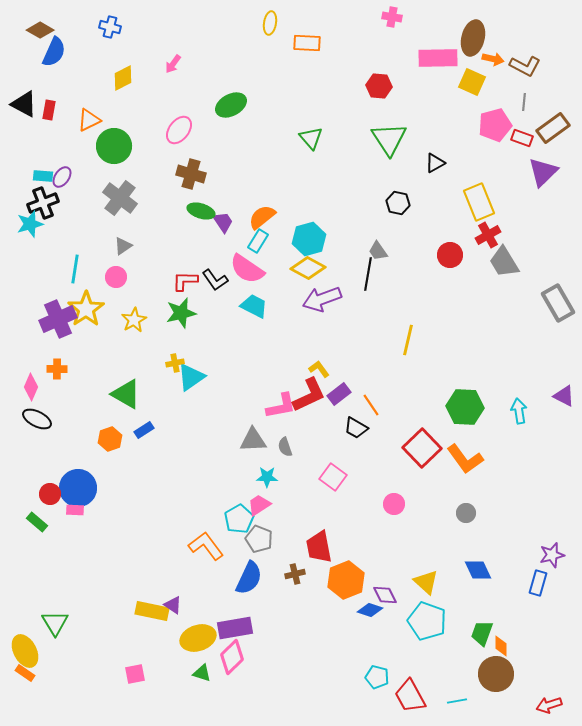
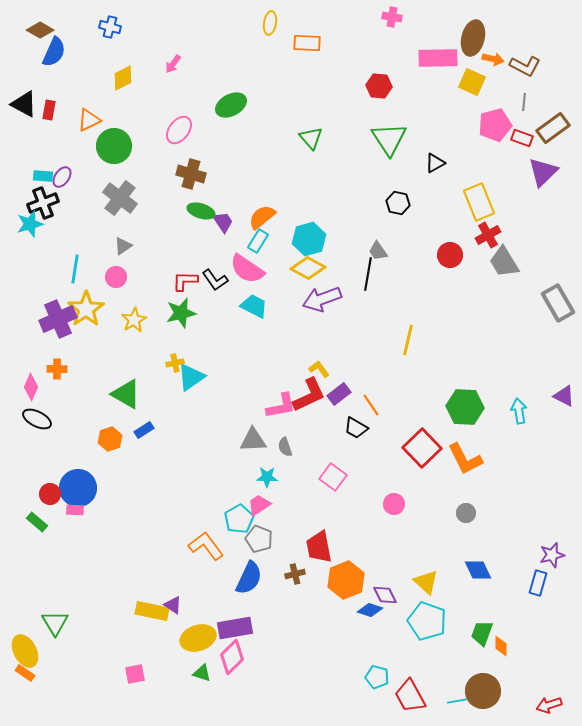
orange L-shape at (465, 459): rotated 9 degrees clockwise
brown circle at (496, 674): moved 13 px left, 17 px down
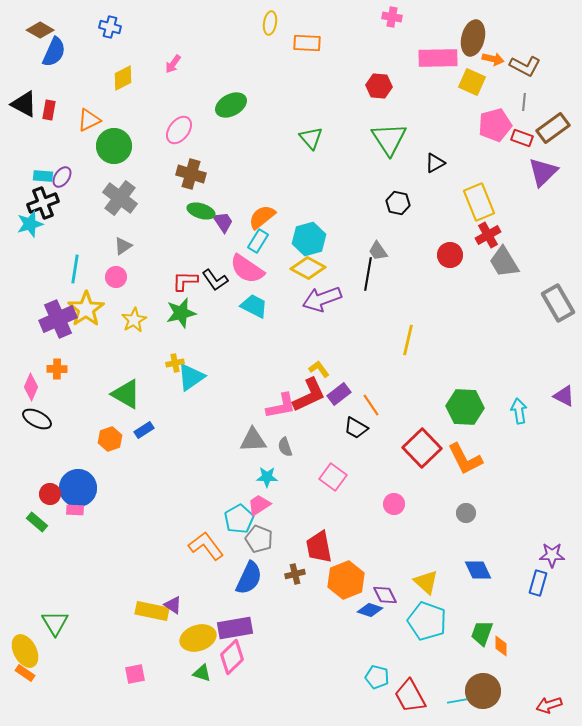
purple star at (552, 555): rotated 15 degrees clockwise
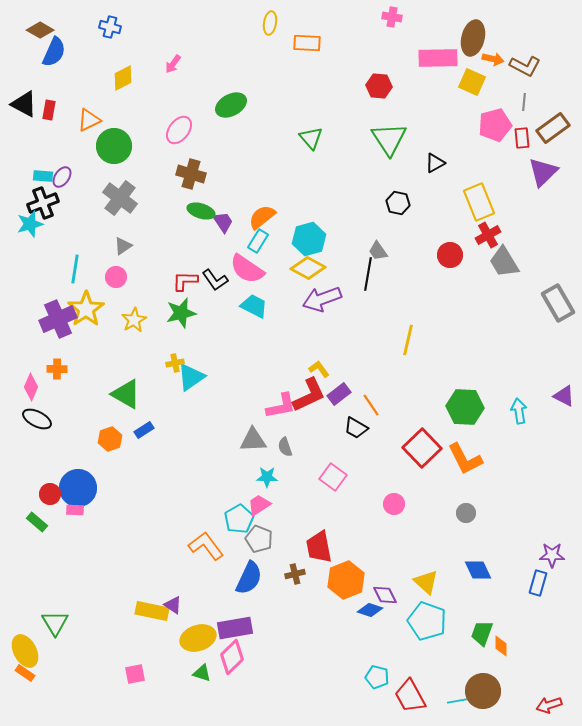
red rectangle at (522, 138): rotated 65 degrees clockwise
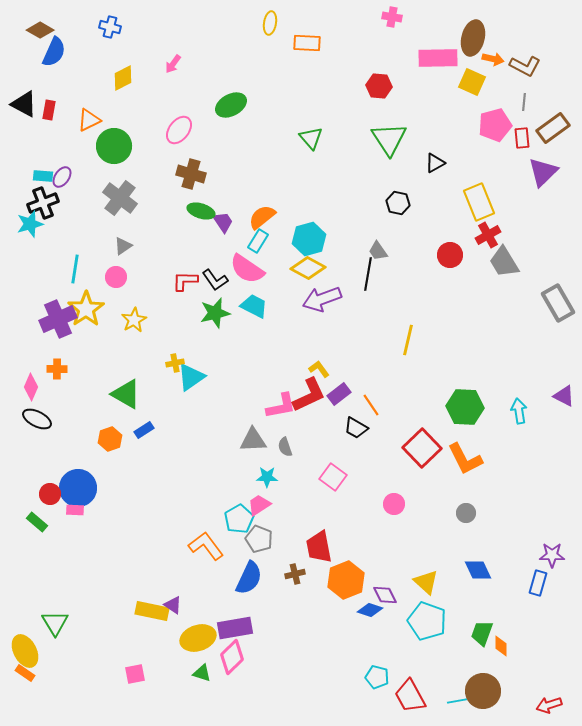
green star at (181, 313): moved 34 px right
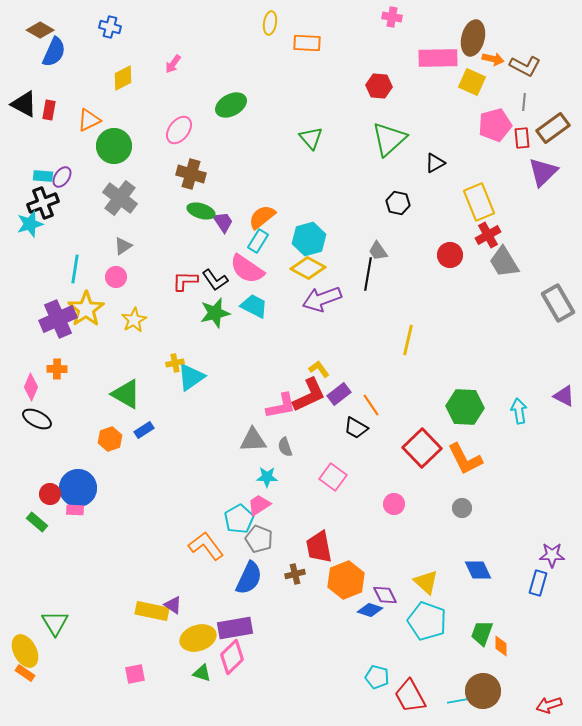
green triangle at (389, 139): rotated 21 degrees clockwise
gray circle at (466, 513): moved 4 px left, 5 px up
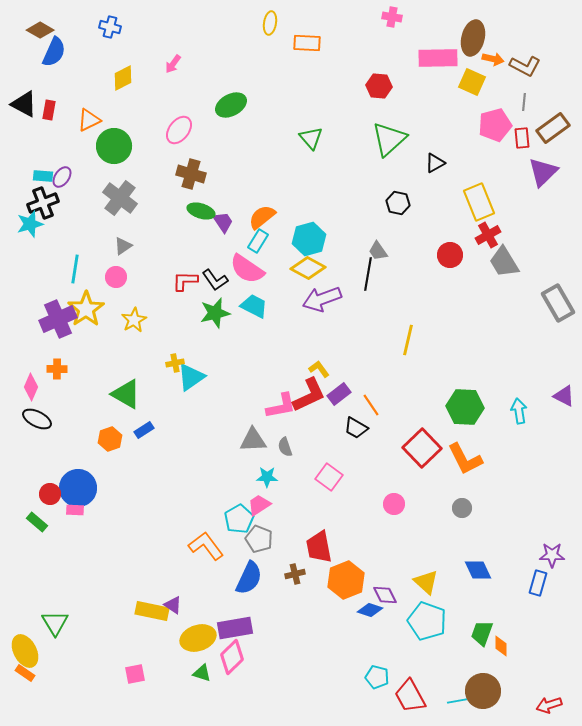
pink square at (333, 477): moved 4 px left
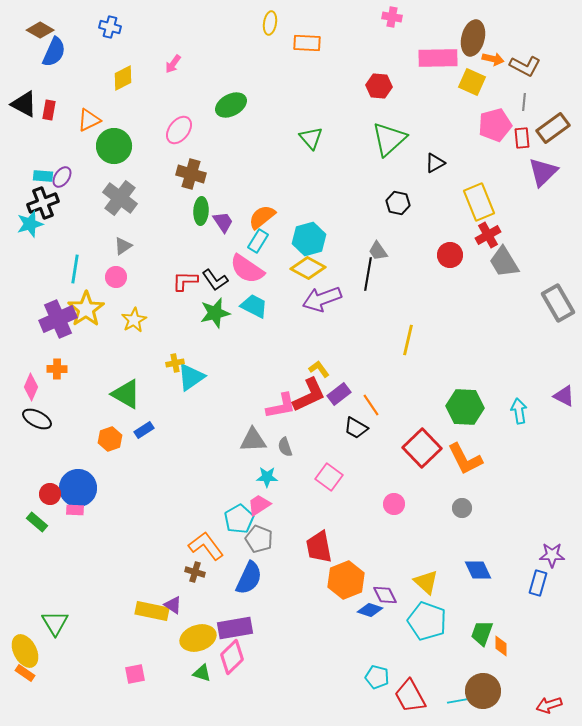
green ellipse at (201, 211): rotated 76 degrees clockwise
brown cross at (295, 574): moved 100 px left, 2 px up; rotated 30 degrees clockwise
